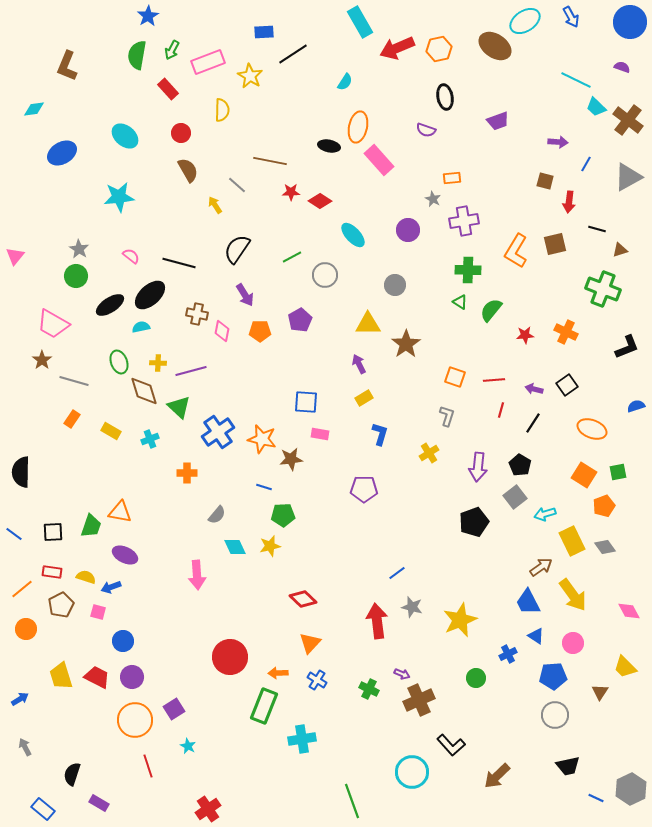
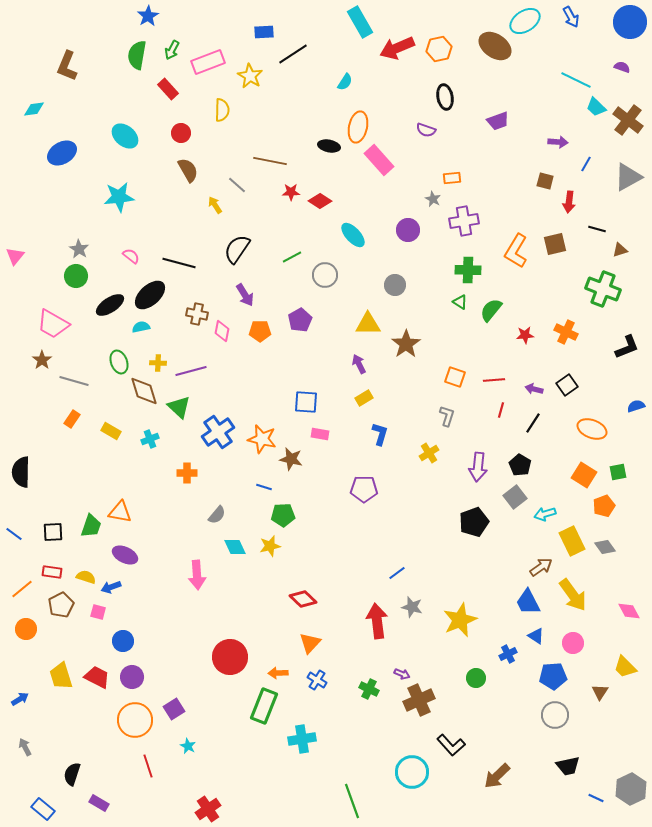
brown star at (291, 459): rotated 20 degrees clockwise
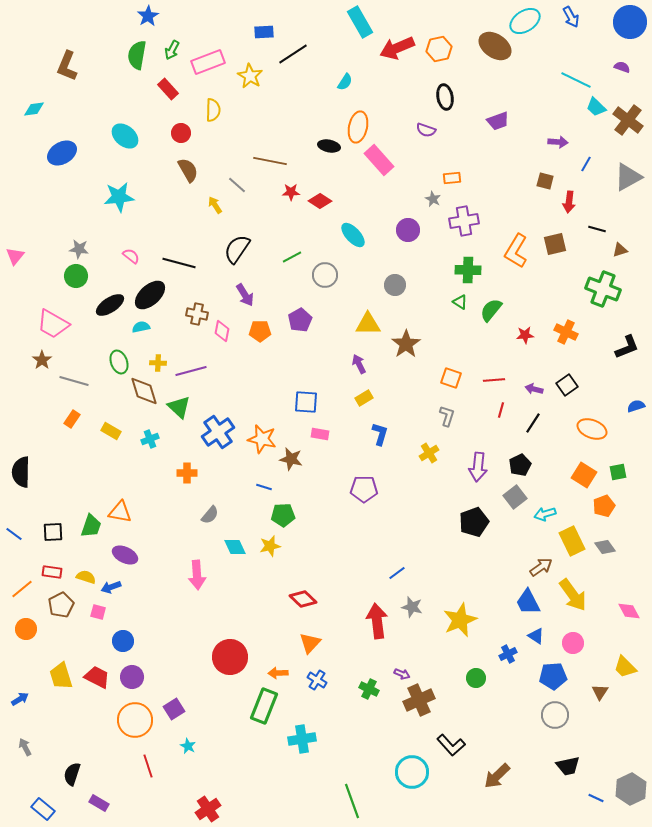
yellow semicircle at (222, 110): moved 9 px left
gray star at (79, 249): rotated 24 degrees counterclockwise
orange square at (455, 377): moved 4 px left, 1 px down
black pentagon at (520, 465): rotated 15 degrees clockwise
gray semicircle at (217, 515): moved 7 px left
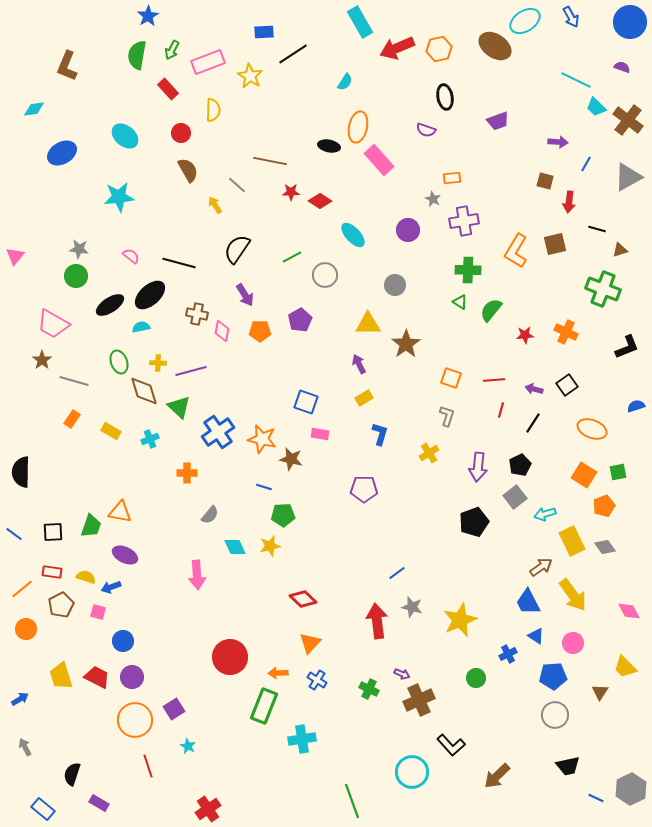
blue square at (306, 402): rotated 15 degrees clockwise
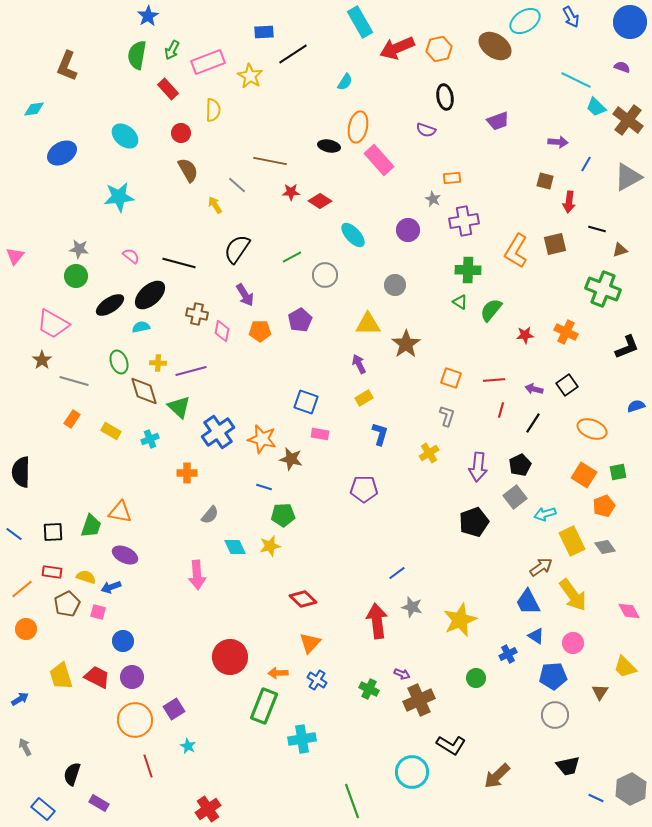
brown pentagon at (61, 605): moved 6 px right, 1 px up
black L-shape at (451, 745): rotated 16 degrees counterclockwise
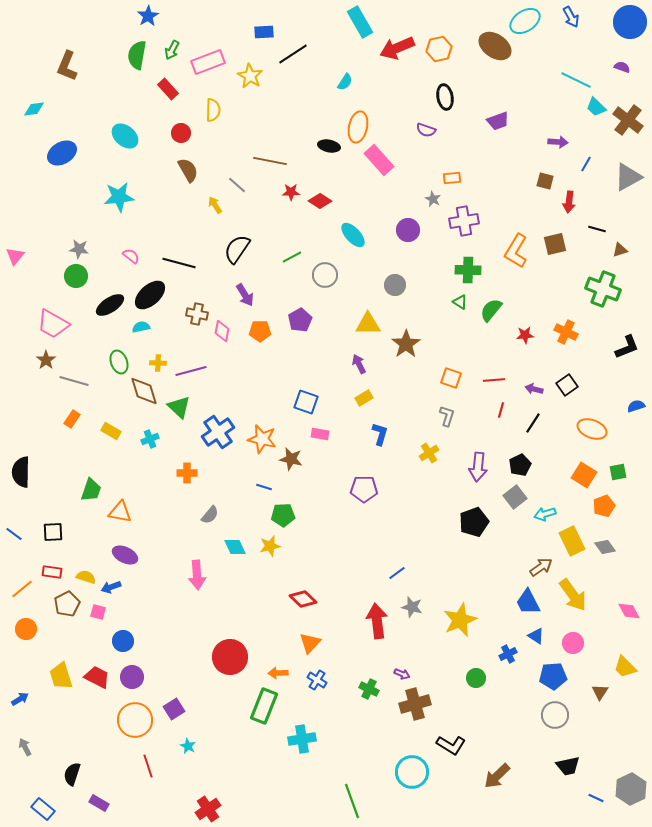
brown star at (42, 360): moved 4 px right
green trapezoid at (91, 526): moved 36 px up
brown cross at (419, 700): moved 4 px left, 4 px down; rotated 8 degrees clockwise
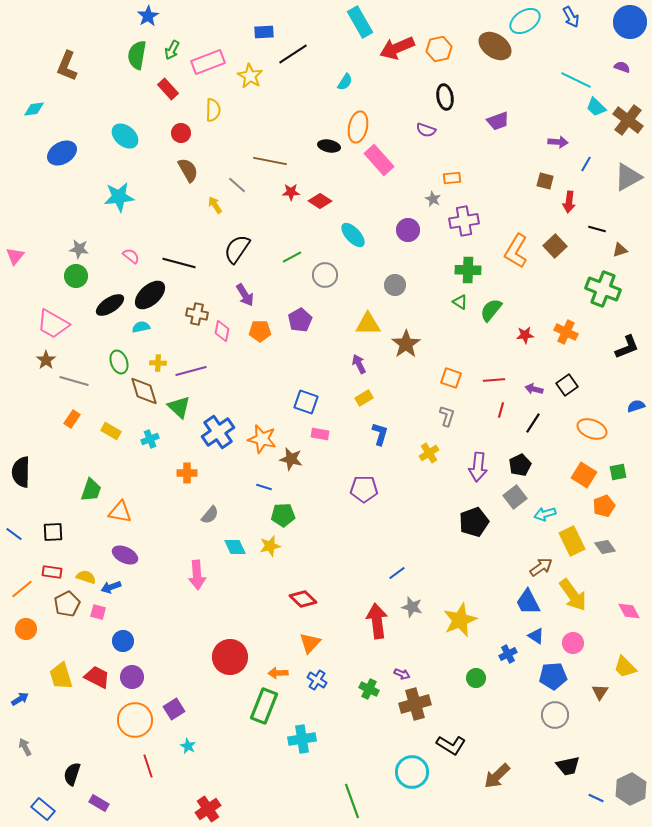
brown square at (555, 244): moved 2 px down; rotated 30 degrees counterclockwise
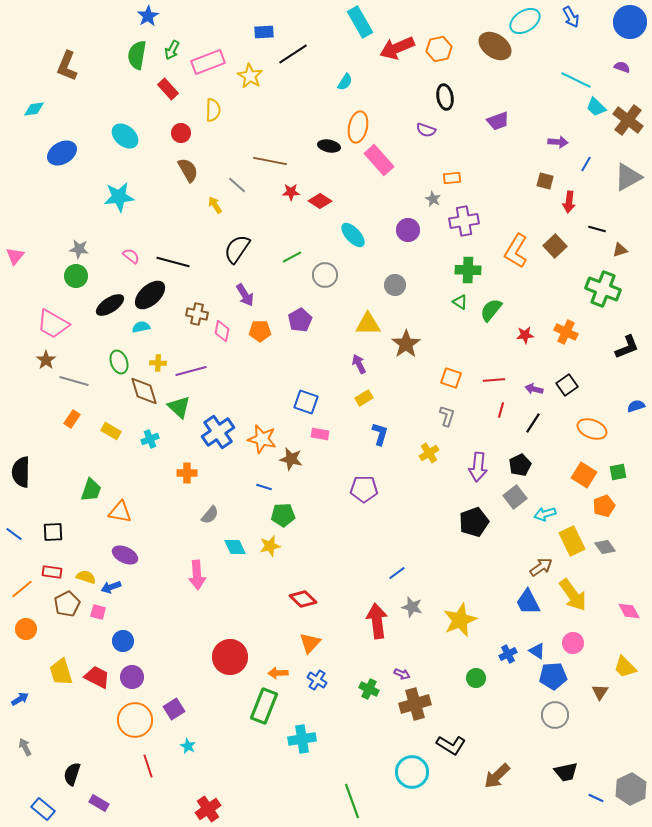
black line at (179, 263): moved 6 px left, 1 px up
blue triangle at (536, 636): moved 1 px right, 15 px down
yellow trapezoid at (61, 676): moved 4 px up
black trapezoid at (568, 766): moved 2 px left, 6 px down
